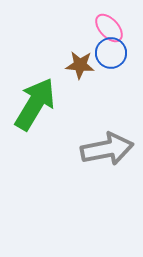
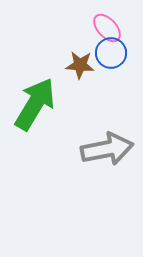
pink ellipse: moved 2 px left
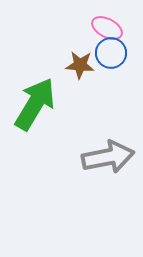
pink ellipse: rotated 20 degrees counterclockwise
gray arrow: moved 1 px right, 8 px down
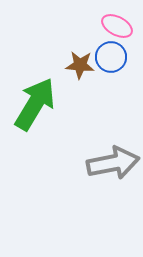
pink ellipse: moved 10 px right, 2 px up
blue circle: moved 4 px down
gray arrow: moved 5 px right, 6 px down
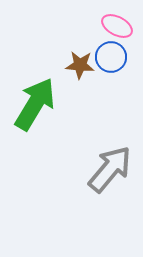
gray arrow: moved 3 px left, 6 px down; rotated 39 degrees counterclockwise
